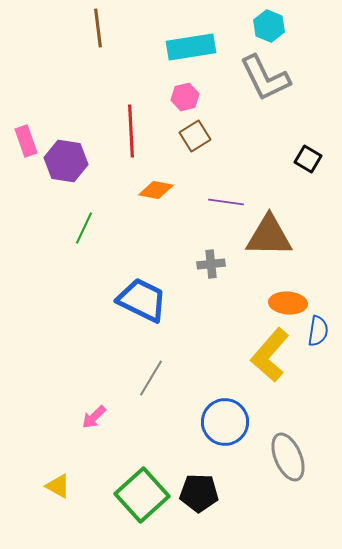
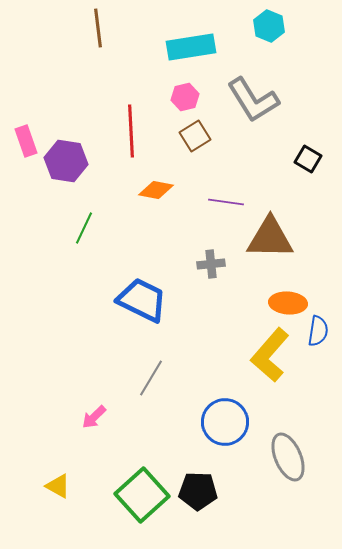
gray L-shape: moved 12 px left, 22 px down; rotated 6 degrees counterclockwise
brown triangle: moved 1 px right, 2 px down
black pentagon: moved 1 px left, 2 px up
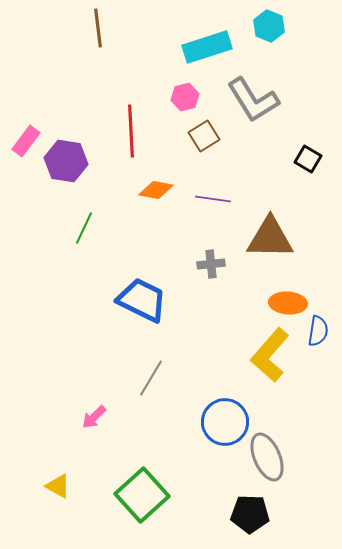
cyan rectangle: moved 16 px right; rotated 9 degrees counterclockwise
brown square: moved 9 px right
pink rectangle: rotated 56 degrees clockwise
purple line: moved 13 px left, 3 px up
gray ellipse: moved 21 px left
black pentagon: moved 52 px right, 23 px down
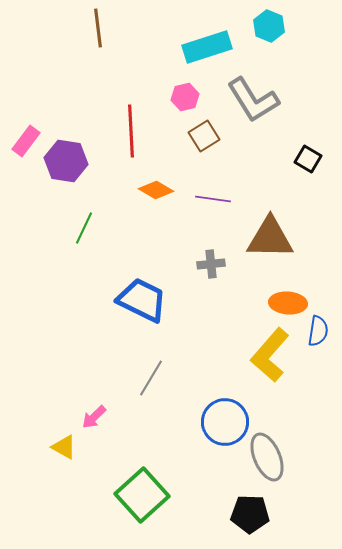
orange diamond: rotated 20 degrees clockwise
yellow triangle: moved 6 px right, 39 px up
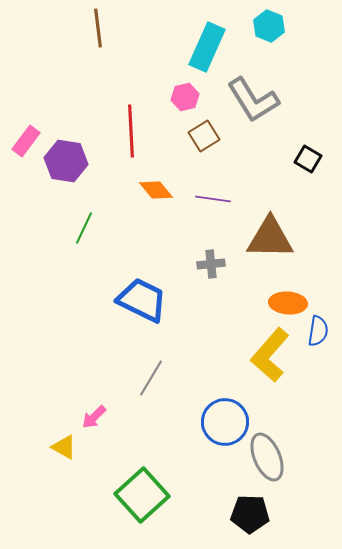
cyan rectangle: rotated 48 degrees counterclockwise
orange diamond: rotated 20 degrees clockwise
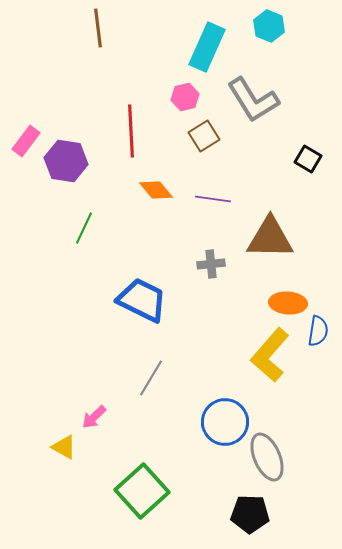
green square: moved 4 px up
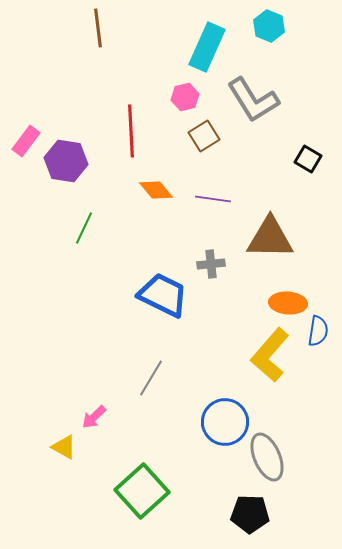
blue trapezoid: moved 21 px right, 5 px up
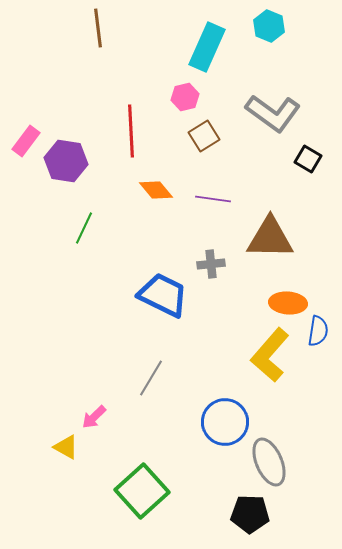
gray L-shape: moved 20 px right, 13 px down; rotated 22 degrees counterclockwise
yellow triangle: moved 2 px right
gray ellipse: moved 2 px right, 5 px down
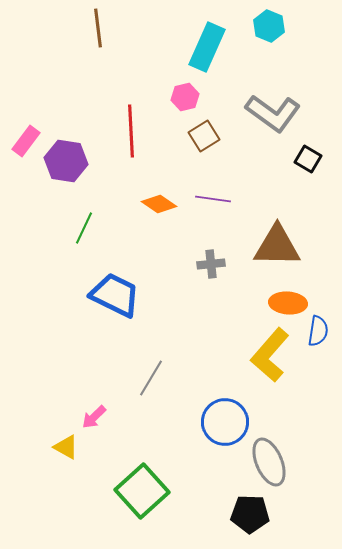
orange diamond: moved 3 px right, 14 px down; rotated 16 degrees counterclockwise
brown triangle: moved 7 px right, 8 px down
blue trapezoid: moved 48 px left
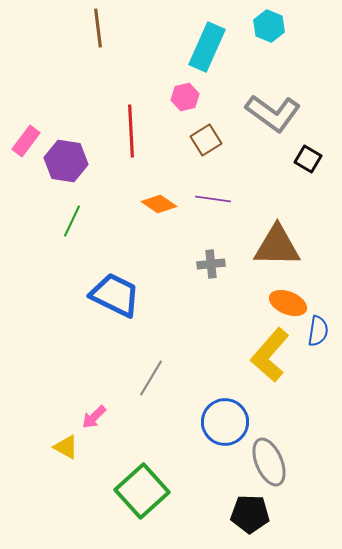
brown square: moved 2 px right, 4 px down
green line: moved 12 px left, 7 px up
orange ellipse: rotated 18 degrees clockwise
